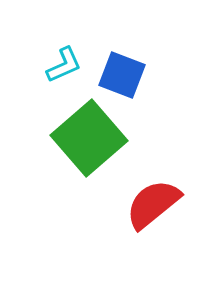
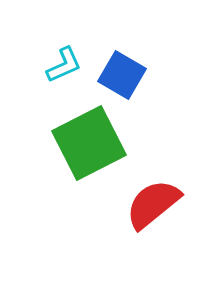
blue square: rotated 9 degrees clockwise
green square: moved 5 px down; rotated 14 degrees clockwise
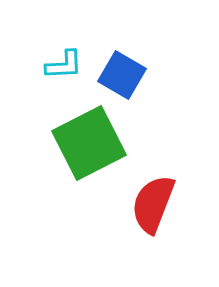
cyan L-shape: rotated 21 degrees clockwise
red semicircle: rotated 30 degrees counterclockwise
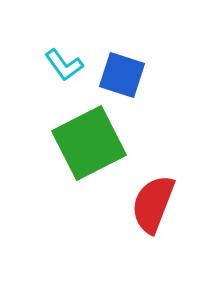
cyan L-shape: rotated 57 degrees clockwise
blue square: rotated 12 degrees counterclockwise
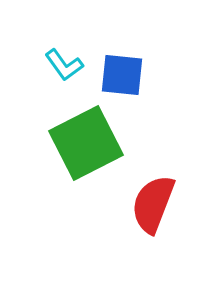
blue square: rotated 12 degrees counterclockwise
green square: moved 3 px left
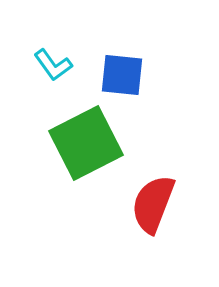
cyan L-shape: moved 11 px left
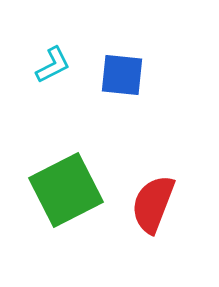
cyan L-shape: rotated 81 degrees counterclockwise
green square: moved 20 px left, 47 px down
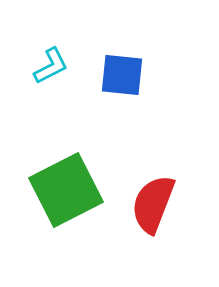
cyan L-shape: moved 2 px left, 1 px down
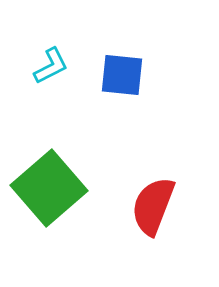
green square: moved 17 px left, 2 px up; rotated 14 degrees counterclockwise
red semicircle: moved 2 px down
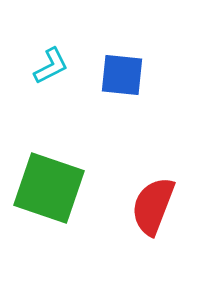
green square: rotated 30 degrees counterclockwise
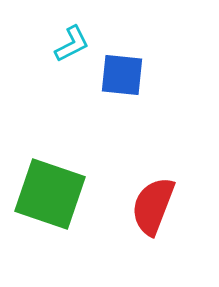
cyan L-shape: moved 21 px right, 22 px up
green square: moved 1 px right, 6 px down
